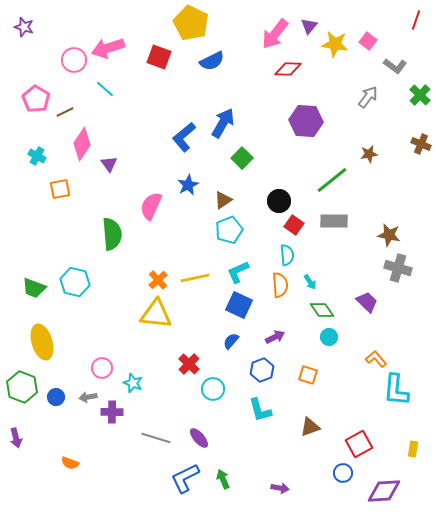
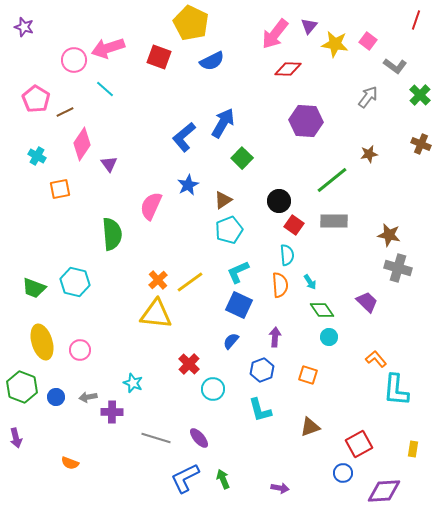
yellow line at (195, 278): moved 5 px left, 4 px down; rotated 24 degrees counterclockwise
purple arrow at (275, 337): rotated 60 degrees counterclockwise
pink circle at (102, 368): moved 22 px left, 18 px up
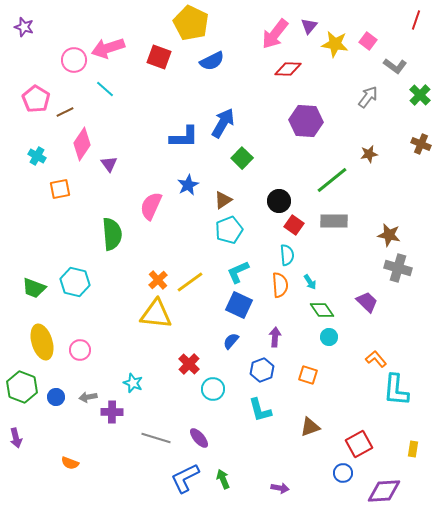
blue L-shape at (184, 137): rotated 140 degrees counterclockwise
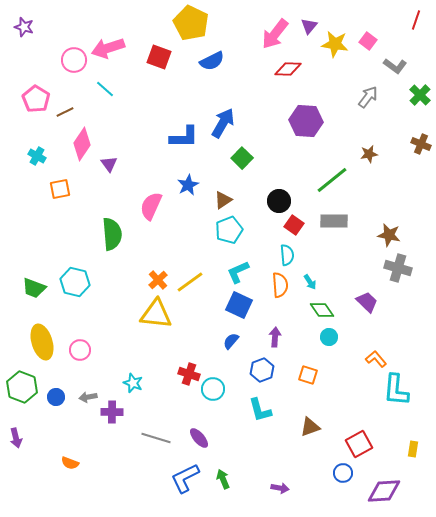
red cross at (189, 364): moved 10 px down; rotated 25 degrees counterclockwise
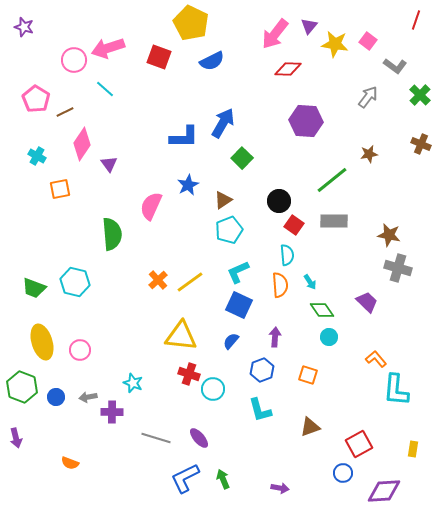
yellow triangle at (156, 314): moved 25 px right, 22 px down
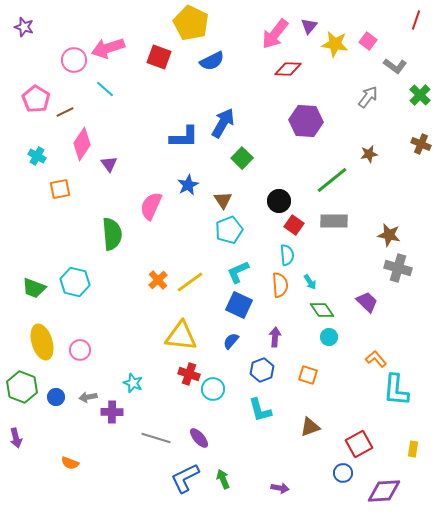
brown triangle at (223, 200): rotated 30 degrees counterclockwise
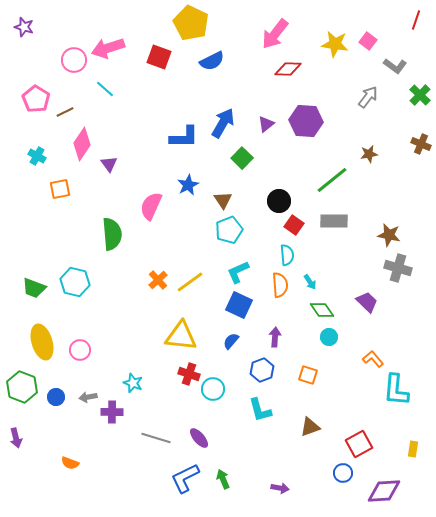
purple triangle at (309, 26): moved 43 px left, 98 px down; rotated 12 degrees clockwise
orange L-shape at (376, 359): moved 3 px left
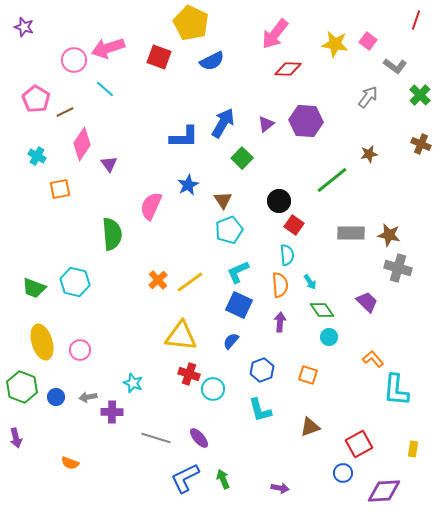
gray rectangle at (334, 221): moved 17 px right, 12 px down
purple arrow at (275, 337): moved 5 px right, 15 px up
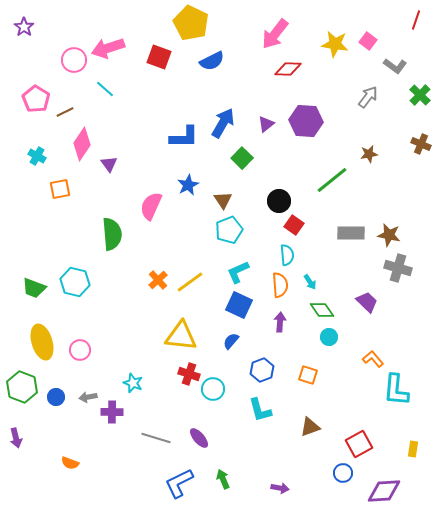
purple star at (24, 27): rotated 18 degrees clockwise
blue L-shape at (185, 478): moved 6 px left, 5 px down
